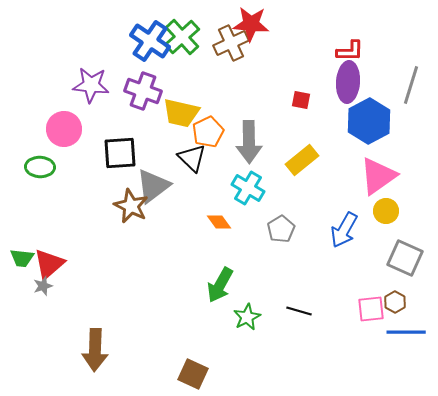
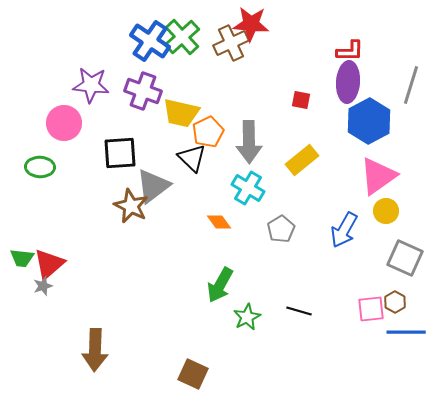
pink circle: moved 6 px up
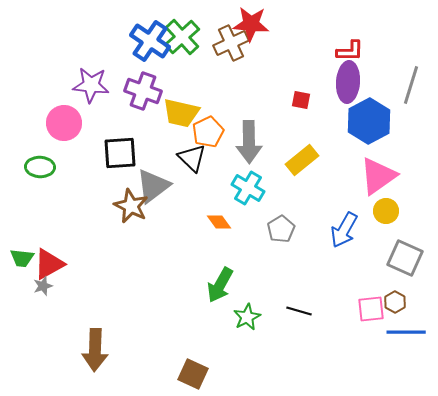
red triangle: rotated 12 degrees clockwise
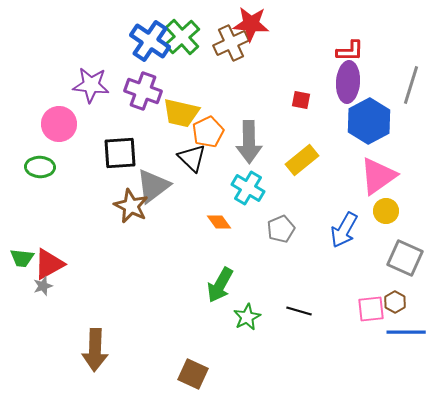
pink circle: moved 5 px left, 1 px down
gray pentagon: rotated 8 degrees clockwise
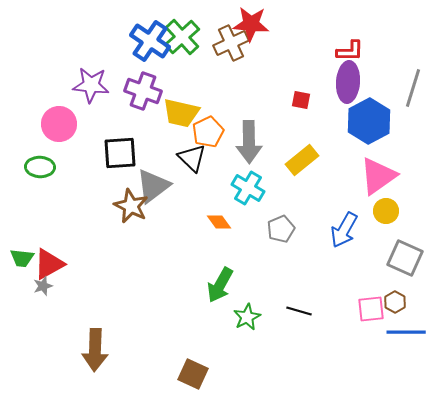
gray line: moved 2 px right, 3 px down
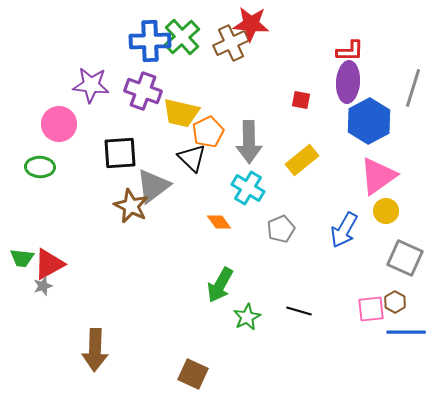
blue cross: rotated 36 degrees counterclockwise
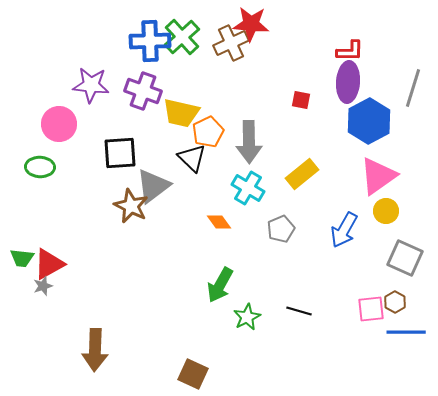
yellow rectangle: moved 14 px down
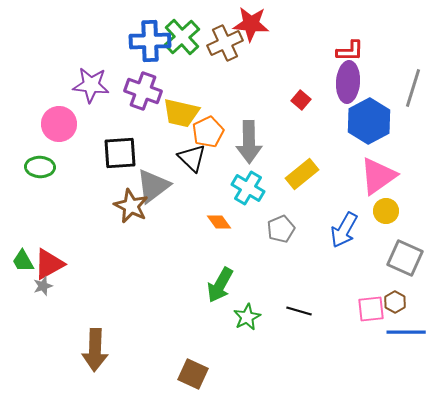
brown cross: moved 6 px left
red square: rotated 30 degrees clockwise
green trapezoid: moved 1 px right, 3 px down; rotated 55 degrees clockwise
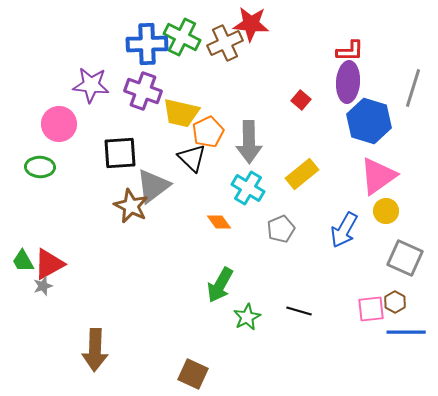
green cross: rotated 21 degrees counterclockwise
blue cross: moved 3 px left, 3 px down
blue hexagon: rotated 15 degrees counterclockwise
